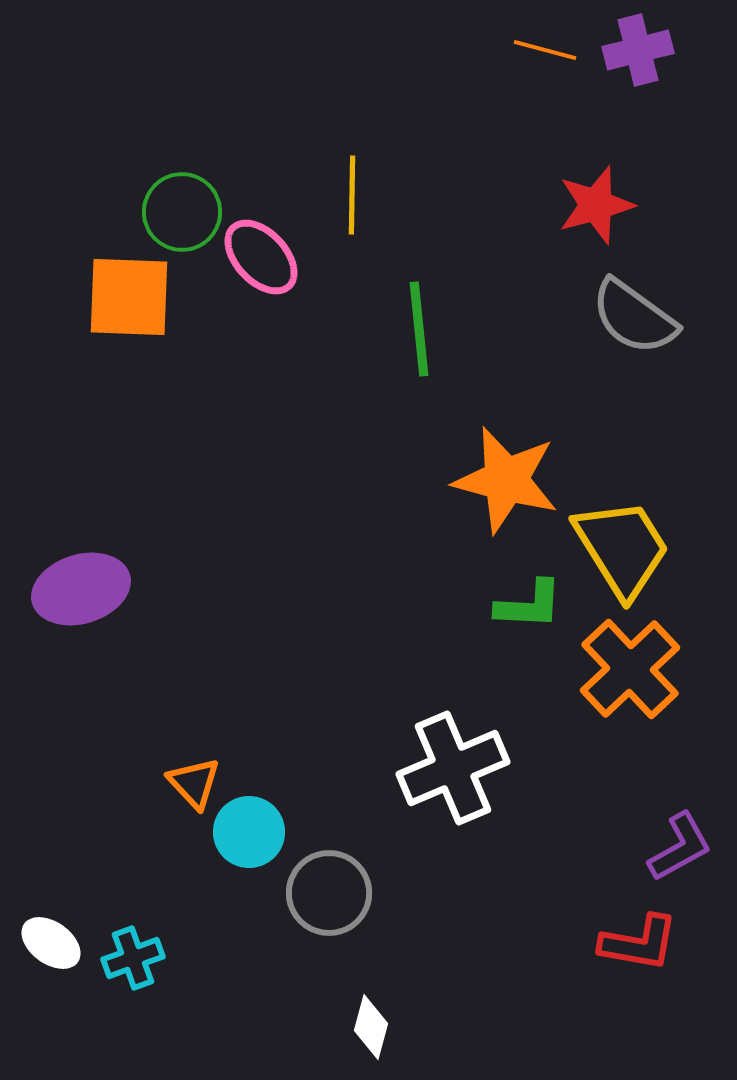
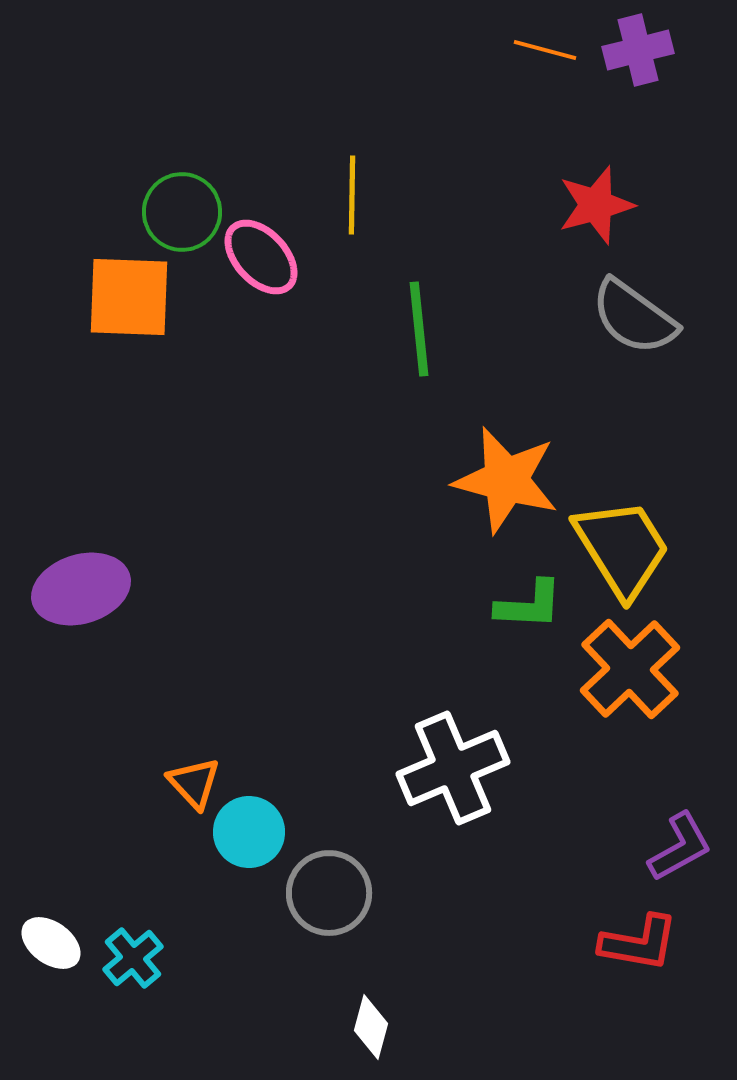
cyan cross: rotated 20 degrees counterclockwise
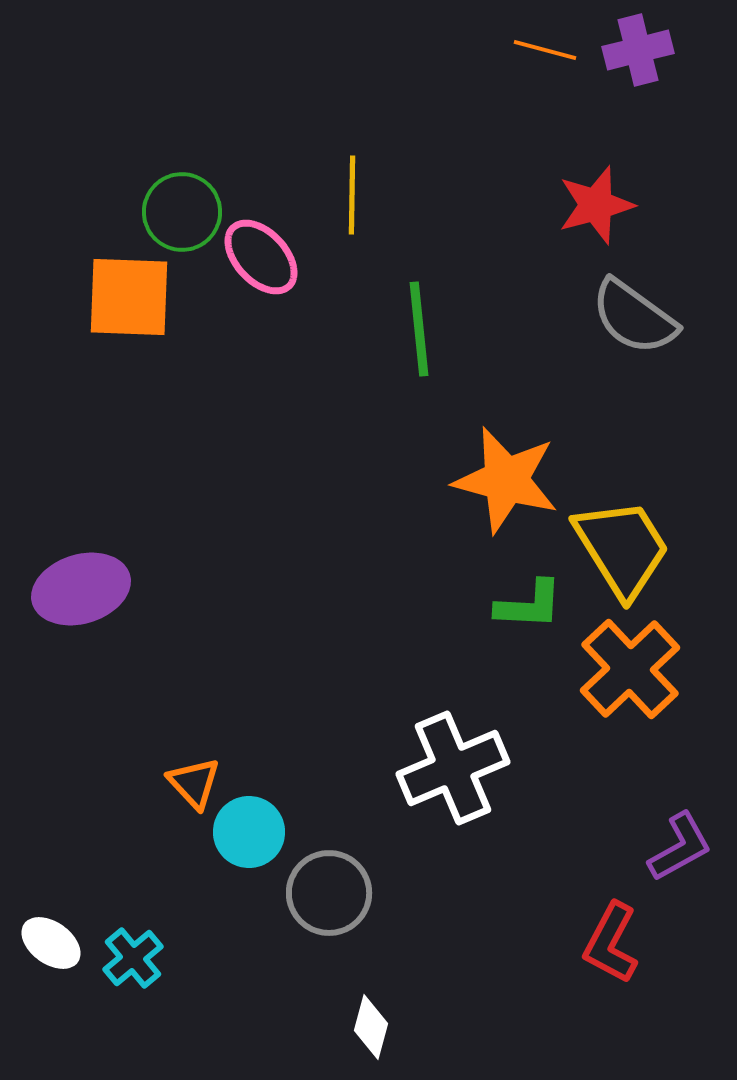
red L-shape: moved 28 px left; rotated 108 degrees clockwise
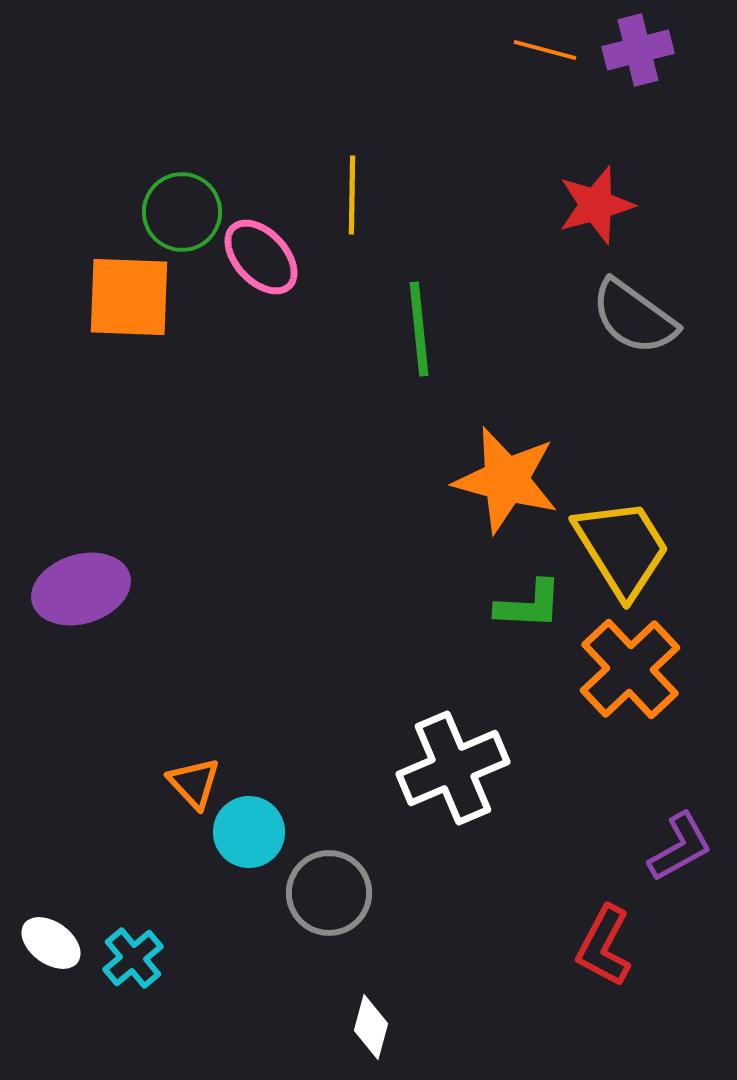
red L-shape: moved 7 px left, 3 px down
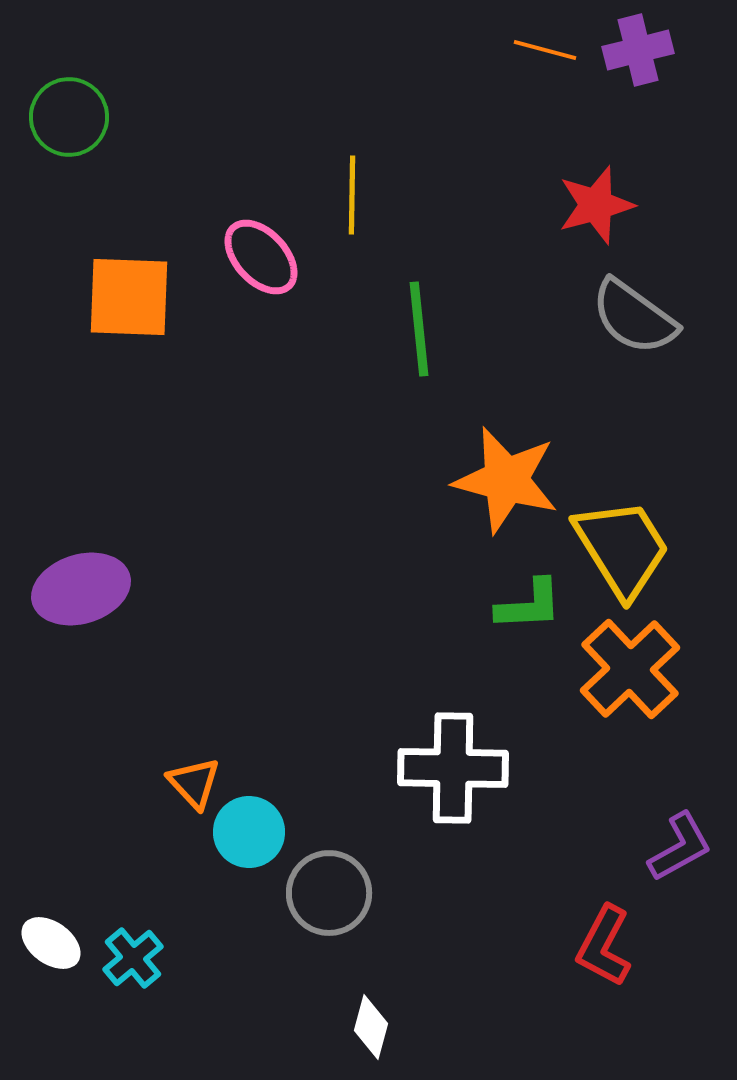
green circle: moved 113 px left, 95 px up
green L-shape: rotated 6 degrees counterclockwise
white cross: rotated 24 degrees clockwise
